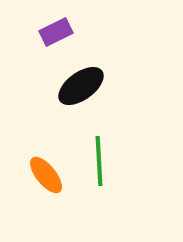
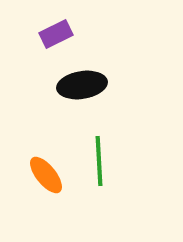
purple rectangle: moved 2 px down
black ellipse: moved 1 px right, 1 px up; rotated 27 degrees clockwise
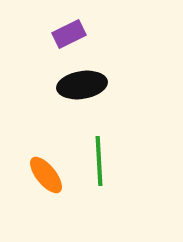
purple rectangle: moved 13 px right
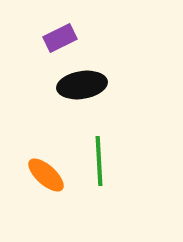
purple rectangle: moved 9 px left, 4 px down
orange ellipse: rotated 9 degrees counterclockwise
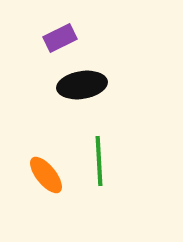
orange ellipse: rotated 9 degrees clockwise
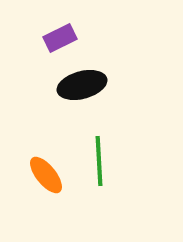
black ellipse: rotated 6 degrees counterclockwise
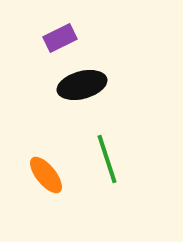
green line: moved 8 px right, 2 px up; rotated 15 degrees counterclockwise
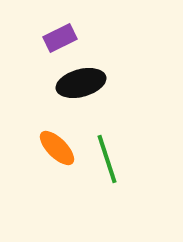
black ellipse: moved 1 px left, 2 px up
orange ellipse: moved 11 px right, 27 px up; rotated 6 degrees counterclockwise
